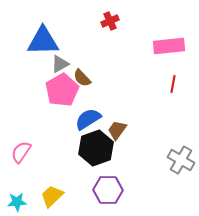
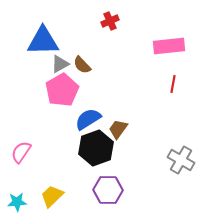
brown semicircle: moved 13 px up
brown trapezoid: moved 1 px right, 1 px up
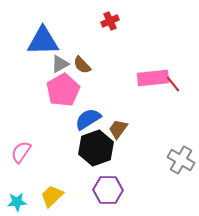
pink rectangle: moved 16 px left, 32 px down
red line: rotated 48 degrees counterclockwise
pink pentagon: moved 1 px right
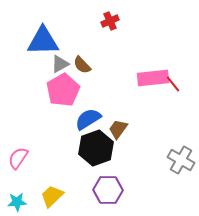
pink semicircle: moved 3 px left, 6 px down
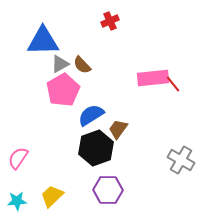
blue semicircle: moved 3 px right, 4 px up
cyan star: moved 1 px up
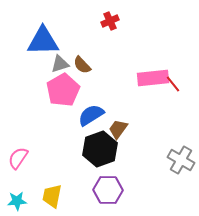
gray triangle: rotated 12 degrees clockwise
black hexagon: moved 4 px right, 1 px down
yellow trapezoid: rotated 35 degrees counterclockwise
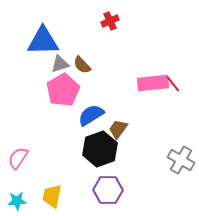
pink rectangle: moved 5 px down
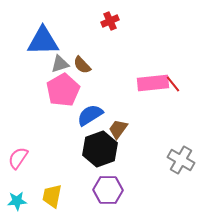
blue semicircle: moved 1 px left
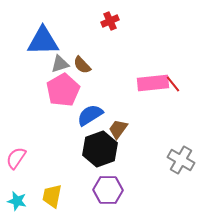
pink semicircle: moved 2 px left
cyan star: rotated 18 degrees clockwise
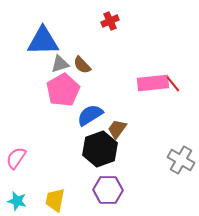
brown trapezoid: moved 1 px left
yellow trapezoid: moved 3 px right, 4 px down
